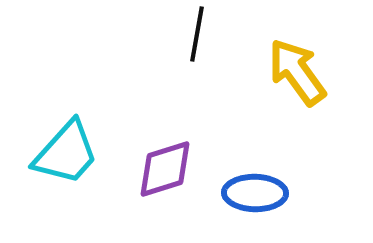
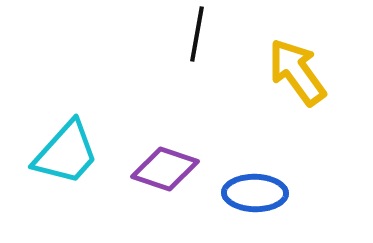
purple diamond: rotated 36 degrees clockwise
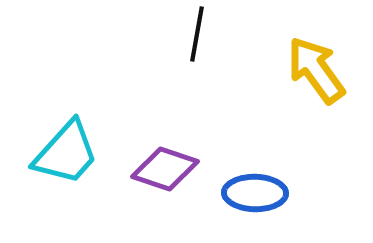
yellow arrow: moved 19 px right, 2 px up
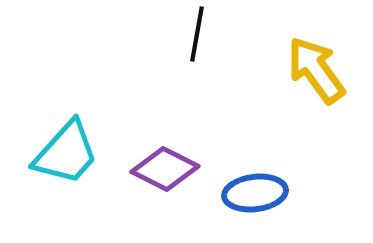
purple diamond: rotated 8 degrees clockwise
blue ellipse: rotated 8 degrees counterclockwise
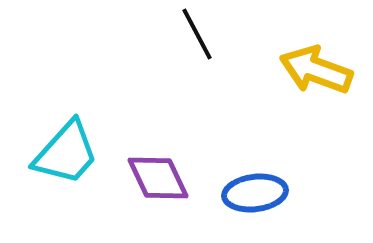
black line: rotated 38 degrees counterclockwise
yellow arrow: rotated 34 degrees counterclockwise
purple diamond: moved 7 px left, 9 px down; rotated 38 degrees clockwise
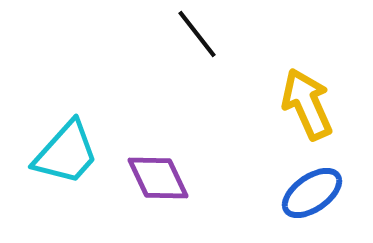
black line: rotated 10 degrees counterclockwise
yellow arrow: moved 9 px left, 34 px down; rotated 46 degrees clockwise
blue ellipse: moved 57 px right; rotated 28 degrees counterclockwise
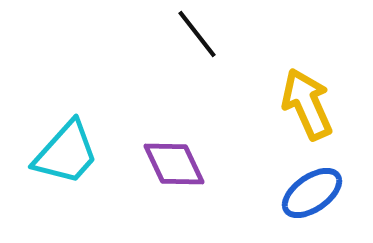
purple diamond: moved 16 px right, 14 px up
